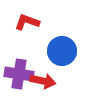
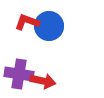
blue circle: moved 13 px left, 25 px up
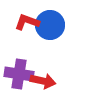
blue circle: moved 1 px right, 1 px up
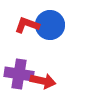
red L-shape: moved 3 px down
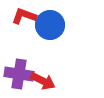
red L-shape: moved 3 px left, 9 px up
red arrow: rotated 15 degrees clockwise
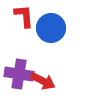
red L-shape: rotated 65 degrees clockwise
blue circle: moved 1 px right, 3 px down
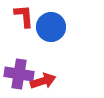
blue circle: moved 1 px up
red arrow: rotated 45 degrees counterclockwise
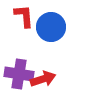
red arrow: moved 2 px up
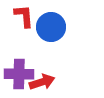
purple cross: rotated 8 degrees counterclockwise
red arrow: moved 1 px left, 3 px down
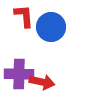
red arrow: rotated 30 degrees clockwise
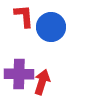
red arrow: rotated 85 degrees counterclockwise
